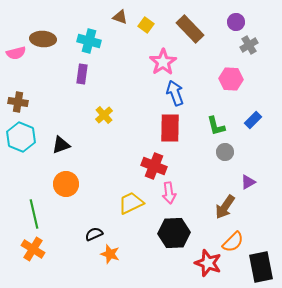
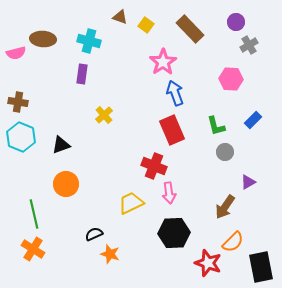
red rectangle: moved 2 px right, 2 px down; rotated 24 degrees counterclockwise
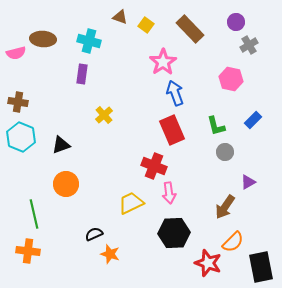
pink hexagon: rotated 10 degrees clockwise
orange cross: moved 5 px left, 2 px down; rotated 25 degrees counterclockwise
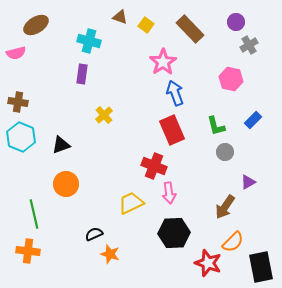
brown ellipse: moved 7 px left, 14 px up; rotated 35 degrees counterclockwise
